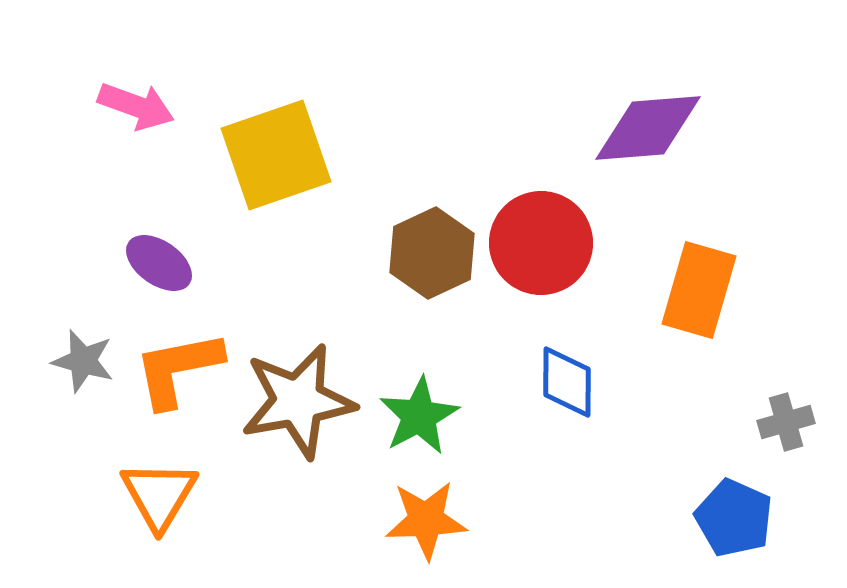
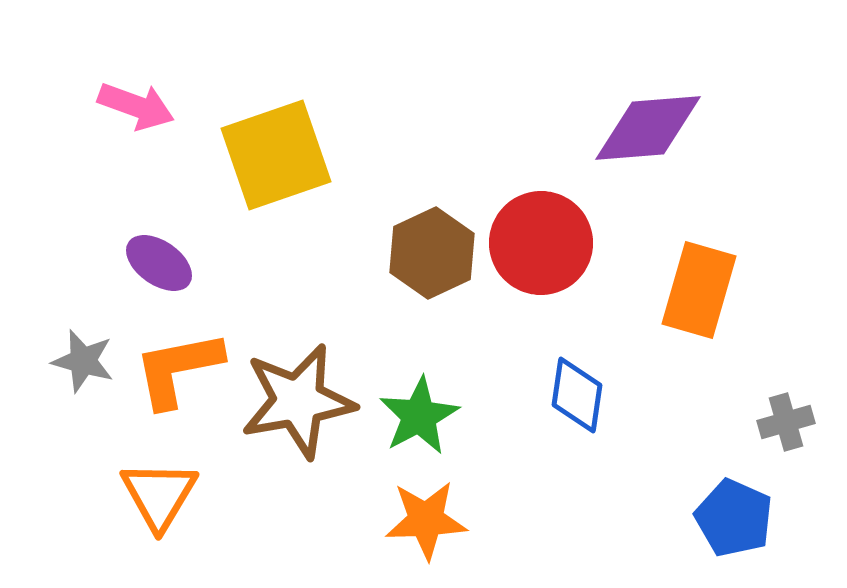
blue diamond: moved 10 px right, 13 px down; rotated 8 degrees clockwise
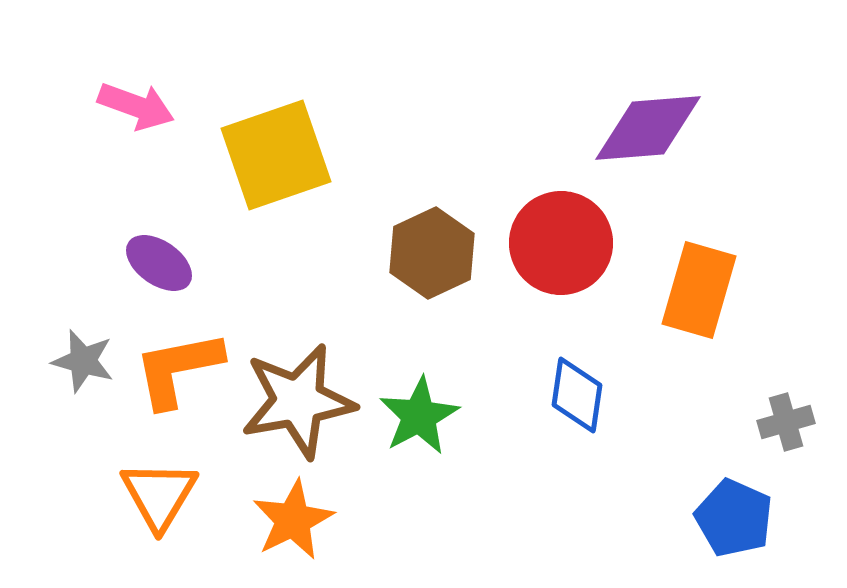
red circle: moved 20 px right
orange star: moved 133 px left; rotated 24 degrees counterclockwise
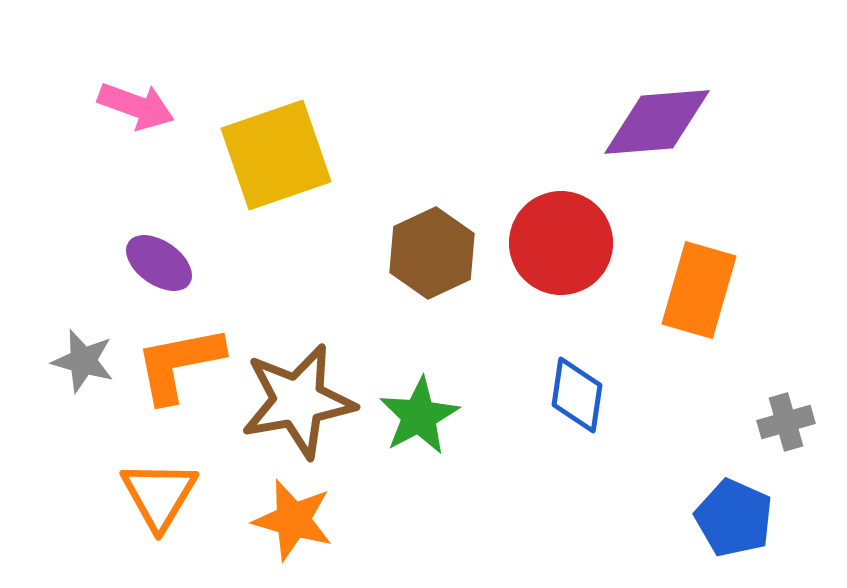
purple diamond: moved 9 px right, 6 px up
orange L-shape: moved 1 px right, 5 px up
orange star: rotated 30 degrees counterclockwise
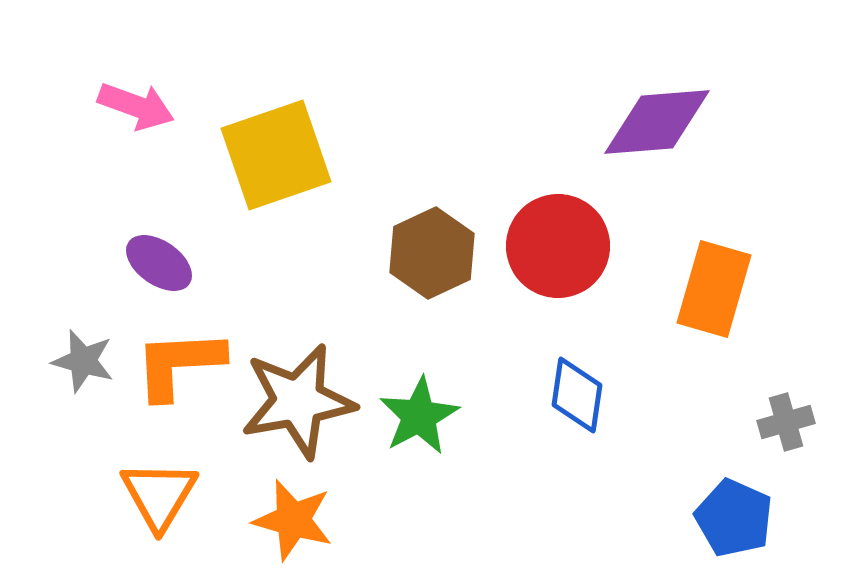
red circle: moved 3 px left, 3 px down
orange rectangle: moved 15 px right, 1 px up
orange L-shape: rotated 8 degrees clockwise
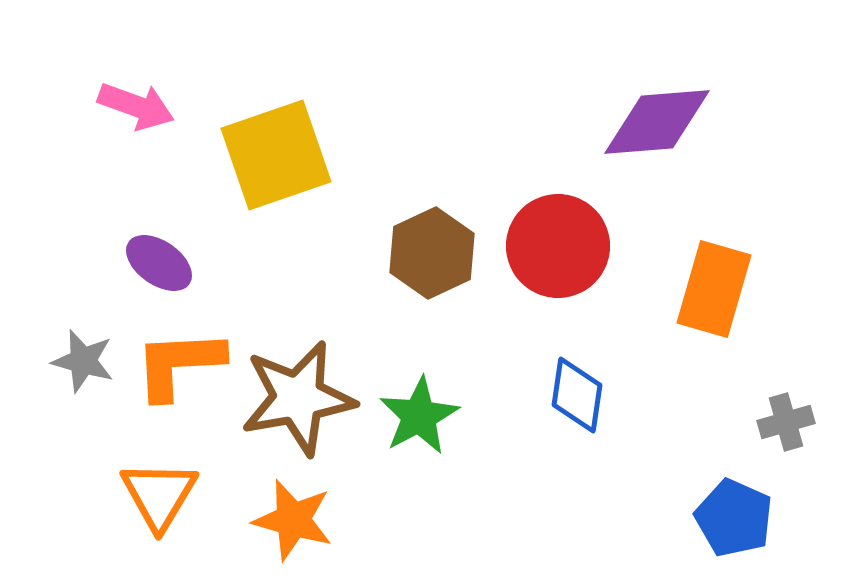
brown star: moved 3 px up
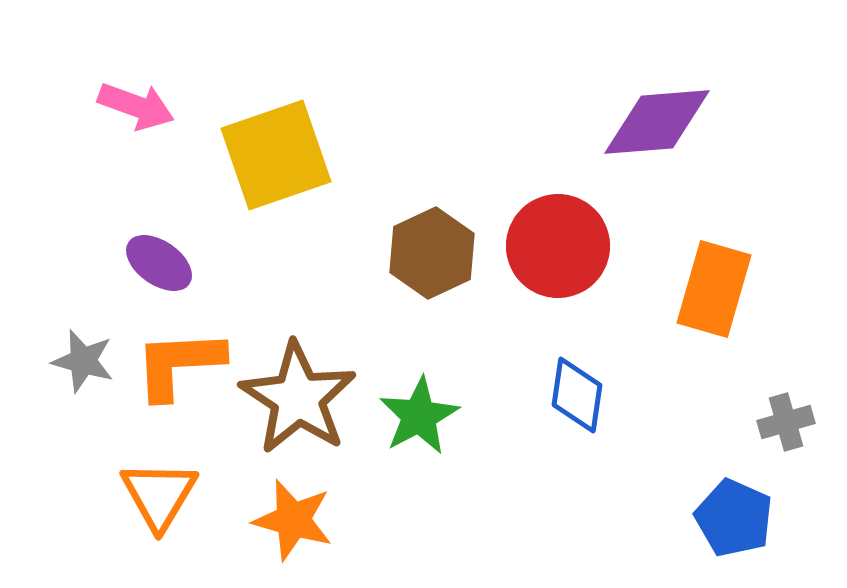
brown star: rotated 29 degrees counterclockwise
